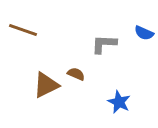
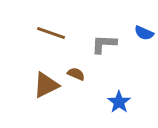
brown line: moved 28 px right, 3 px down
blue star: rotated 10 degrees clockwise
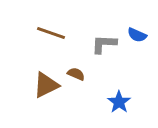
blue semicircle: moved 7 px left, 2 px down
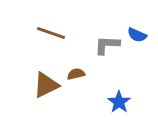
gray L-shape: moved 3 px right, 1 px down
brown semicircle: rotated 36 degrees counterclockwise
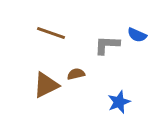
blue star: rotated 15 degrees clockwise
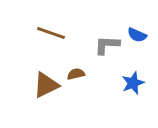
blue star: moved 14 px right, 19 px up
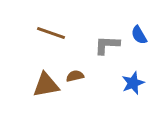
blue semicircle: moved 2 px right; rotated 36 degrees clockwise
brown semicircle: moved 1 px left, 2 px down
brown triangle: rotated 16 degrees clockwise
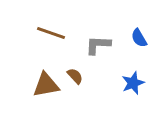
blue semicircle: moved 3 px down
gray L-shape: moved 9 px left
brown semicircle: rotated 60 degrees clockwise
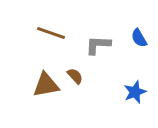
blue star: moved 2 px right, 9 px down
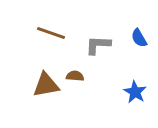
brown semicircle: rotated 42 degrees counterclockwise
blue star: rotated 20 degrees counterclockwise
